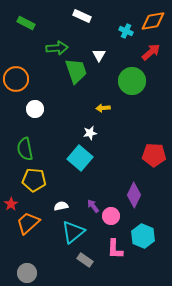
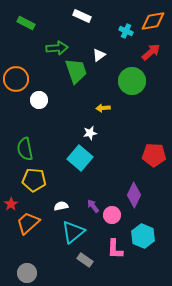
white triangle: rotated 24 degrees clockwise
white circle: moved 4 px right, 9 px up
pink circle: moved 1 px right, 1 px up
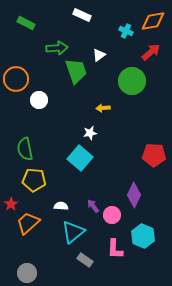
white rectangle: moved 1 px up
white semicircle: rotated 16 degrees clockwise
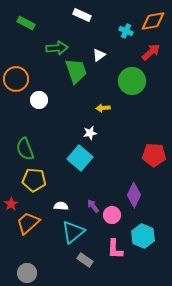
green semicircle: rotated 10 degrees counterclockwise
